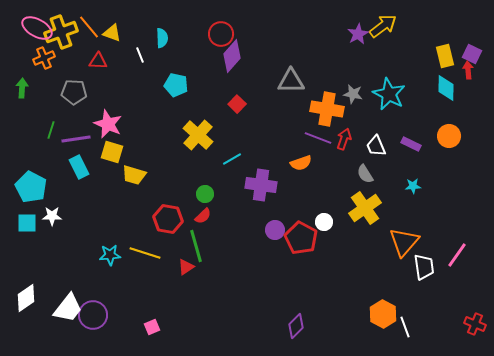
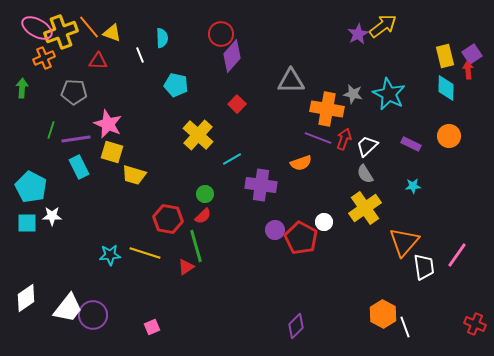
purple square at (472, 54): rotated 30 degrees clockwise
white trapezoid at (376, 146): moved 9 px left; rotated 70 degrees clockwise
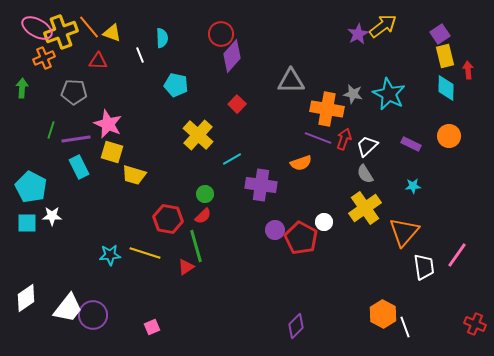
purple square at (472, 54): moved 32 px left, 20 px up
orange triangle at (404, 242): moved 10 px up
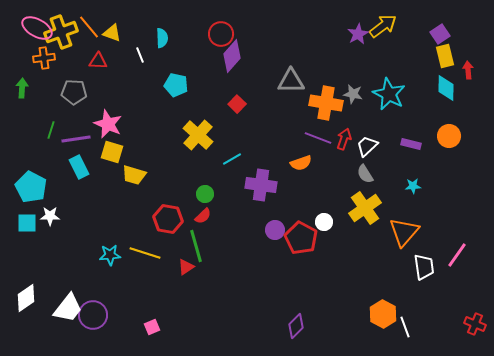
orange cross at (44, 58): rotated 15 degrees clockwise
orange cross at (327, 109): moved 1 px left, 6 px up
purple rectangle at (411, 144): rotated 12 degrees counterclockwise
white star at (52, 216): moved 2 px left
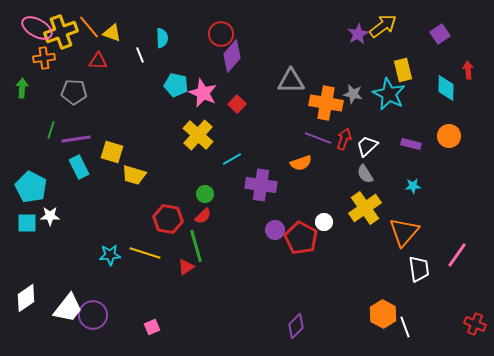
yellow rectangle at (445, 56): moved 42 px left, 14 px down
pink star at (108, 124): moved 95 px right, 31 px up
white trapezoid at (424, 267): moved 5 px left, 2 px down
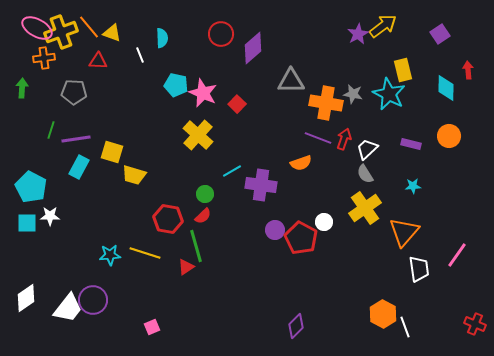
purple diamond at (232, 56): moved 21 px right, 8 px up; rotated 8 degrees clockwise
white trapezoid at (367, 146): moved 3 px down
cyan line at (232, 159): moved 12 px down
cyan rectangle at (79, 167): rotated 55 degrees clockwise
purple circle at (93, 315): moved 15 px up
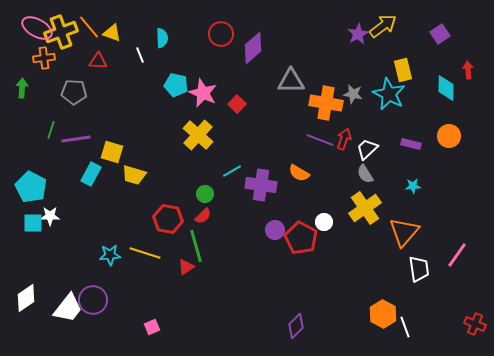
purple line at (318, 138): moved 2 px right, 2 px down
orange semicircle at (301, 163): moved 2 px left, 10 px down; rotated 50 degrees clockwise
cyan rectangle at (79, 167): moved 12 px right, 7 px down
cyan square at (27, 223): moved 6 px right
